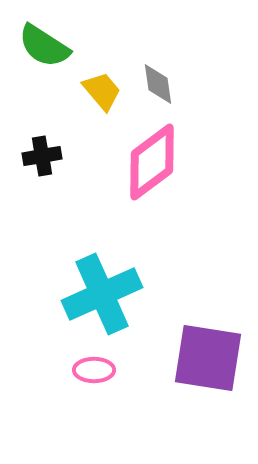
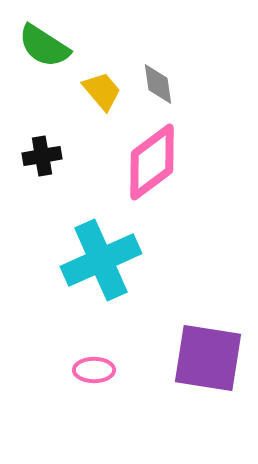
cyan cross: moved 1 px left, 34 px up
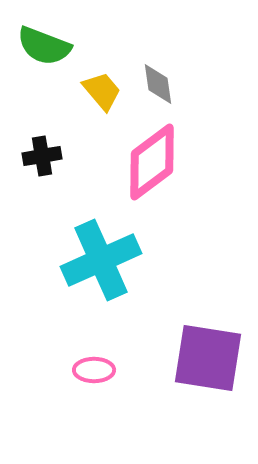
green semicircle: rotated 12 degrees counterclockwise
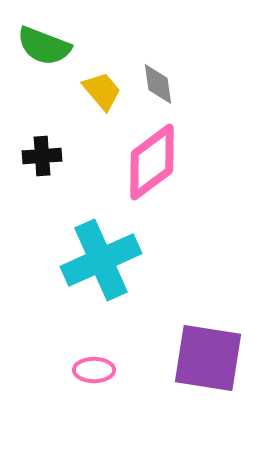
black cross: rotated 6 degrees clockwise
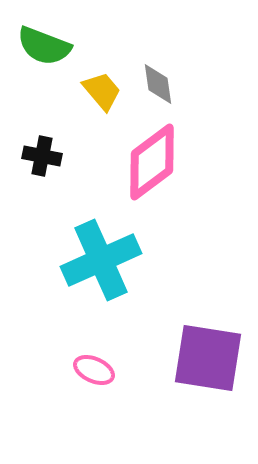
black cross: rotated 15 degrees clockwise
pink ellipse: rotated 24 degrees clockwise
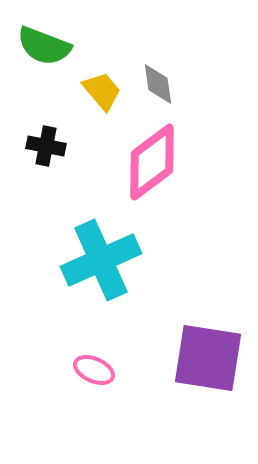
black cross: moved 4 px right, 10 px up
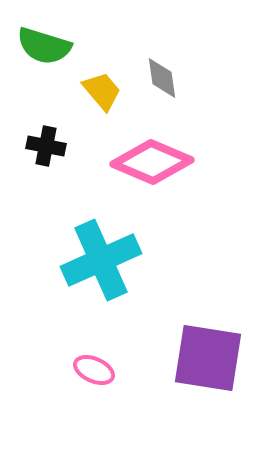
green semicircle: rotated 4 degrees counterclockwise
gray diamond: moved 4 px right, 6 px up
pink diamond: rotated 60 degrees clockwise
